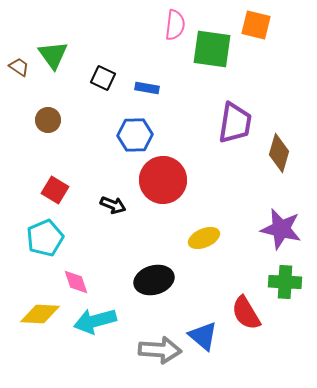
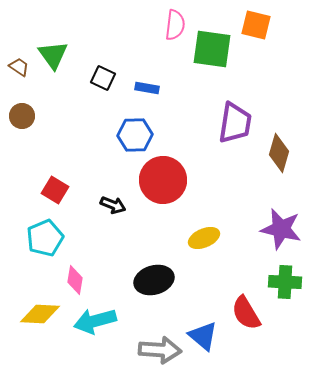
brown circle: moved 26 px left, 4 px up
pink diamond: moved 1 px left, 2 px up; rotated 28 degrees clockwise
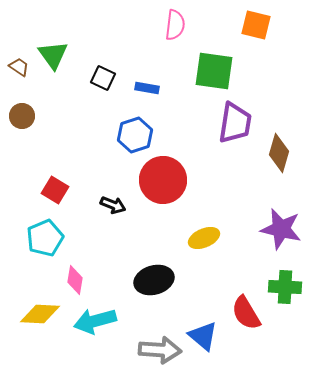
green square: moved 2 px right, 22 px down
blue hexagon: rotated 16 degrees counterclockwise
green cross: moved 5 px down
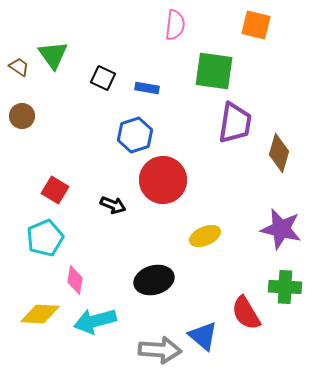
yellow ellipse: moved 1 px right, 2 px up
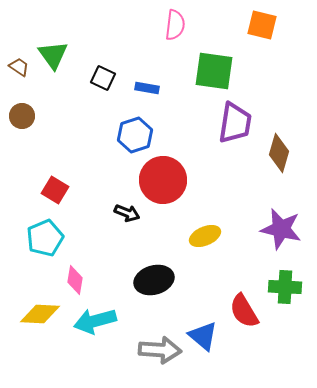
orange square: moved 6 px right
black arrow: moved 14 px right, 8 px down
red semicircle: moved 2 px left, 2 px up
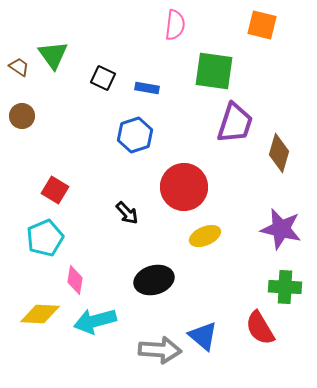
purple trapezoid: rotated 9 degrees clockwise
red circle: moved 21 px right, 7 px down
black arrow: rotated 25 degrees clockwise
red semicircle: moved 16 px right, 17 px down
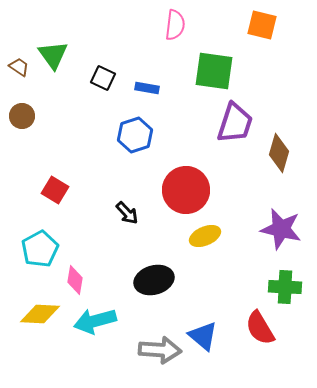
red circle: moved 2 px right, 3 px down
cyan pentagon: moved 5 px left, 11 px down; rotated 6 degrees counterclockwise
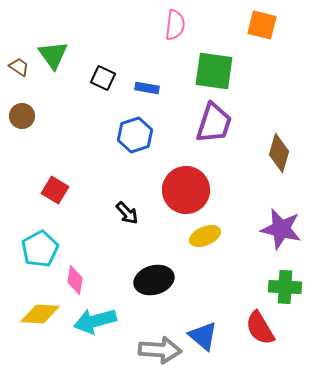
purple trapezoid: moved 21 px left
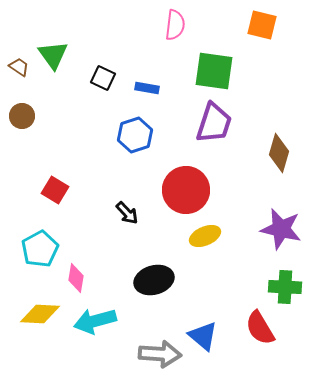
pink diamond: moved 1 px right, 2 px up
gray arrow: moved 4 px down
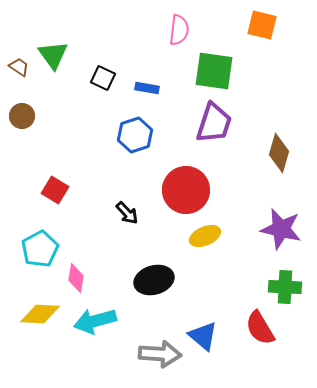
pink semicircle: moved 4 px right, 5 px down
